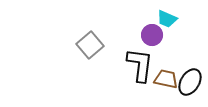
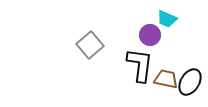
purple circle: moved 2 px left
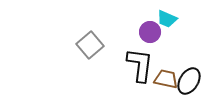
purple circle: moved 3 px up
black ellipse: moved 1 px left, 1 px up
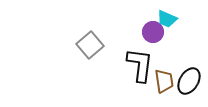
purple circle: moved 3 px right
brown trapezoid: moved 2 px left, 2 px down; rotated 70 degrees clockwise
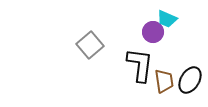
black ellipse: moved 1 px right, 1 px up
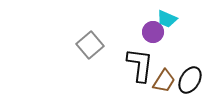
brown trapezoid: rotated 40 degrees clockwise
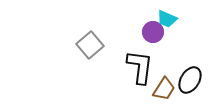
black L-shape: moved 2 px down
brown trapezoid: moved 8 px down
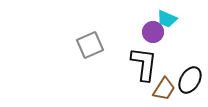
gray square: rotated 16 degrees clockwise
black L-shape: moved 4 px right, 3 px up
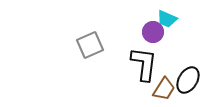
black ellipse: moved 2 px left
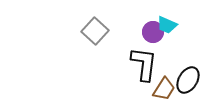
cyan trapezoid: moved 6 px down
gray square: moved 5 px right, 14 px up; rotated 24 degrees counterclockwise
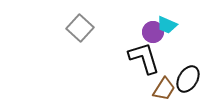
gray square: moved 15 px left, 3 px up
black L-shape: moved 6 px up; rotated 24 degrees counterclockwise
black ellipse: moved 1 px up
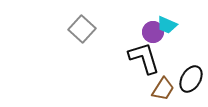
gray square: moved 2 px right, 1 px down
black ellipse: moved 3 px right
brown trapezoid: moved 1 px left
